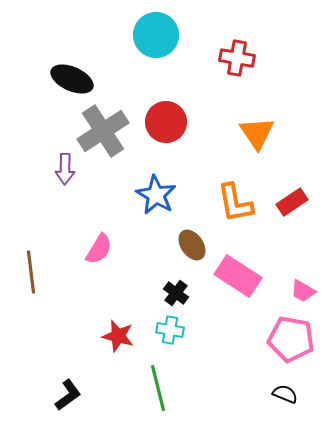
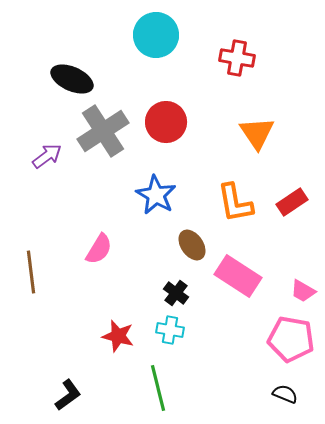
purple arrow: moved 18 px left, 13 px up; rotated 128 degrees counterclockwise
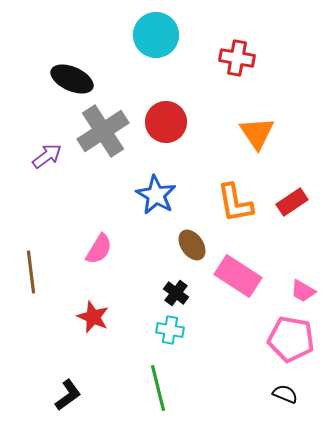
red star: moved 25 px left, 19 px up; rotated 8 degrees clockwise
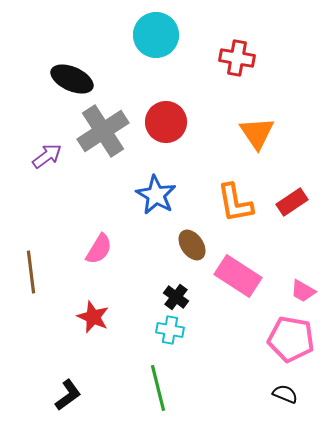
black cross: moved 4 px down
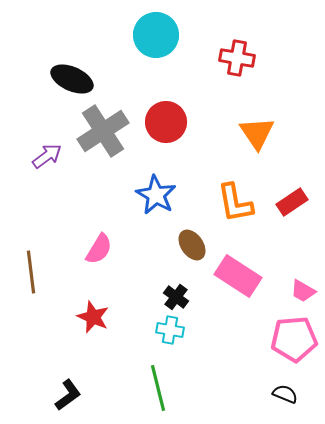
pink pentagon: moved 3 px right; rotated 15 degrees counterclockwise
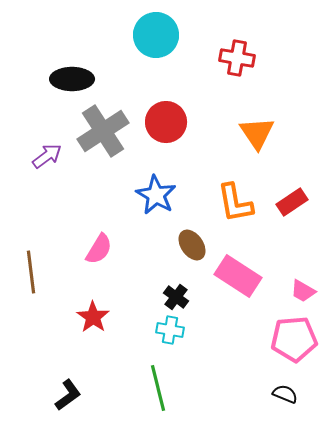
black ellipse: rotated 24 degrees counterclockwise
red star: rotated 12 degrees clockwise
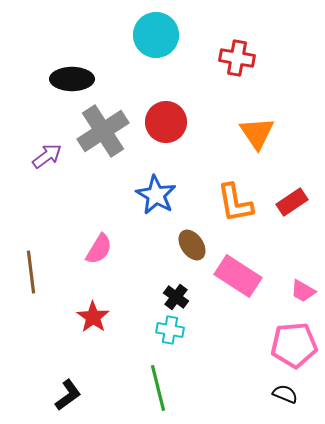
pink pentagon: moved 6 px down
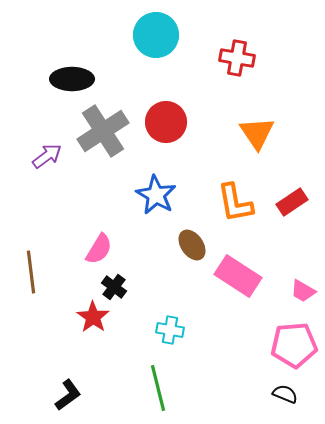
black cross: moved 62 px left, 10 px up
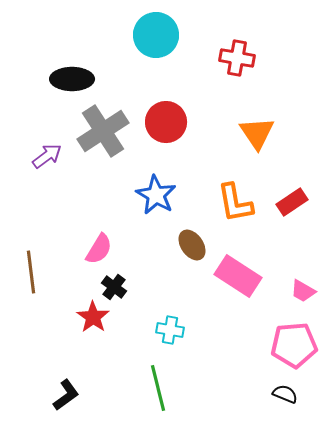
black L-shape: moved 2 px left
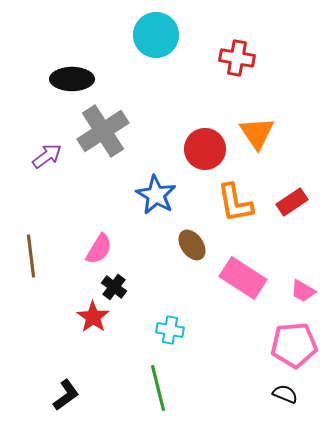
red circle: moved 39 px right, 27 px down
brown line: moved 16 px up
pink rectangle: moved 5 px right, 2 px down
